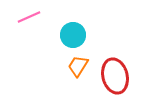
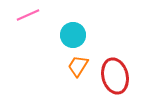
pink line: moved 1 px left, 2 px up
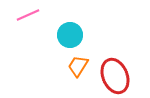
cyan circle: moved 3 px left
red ellipse: rotated 8 degrees counterclockwise
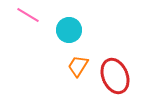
pink line: rotated 55 degrees clockwise
cyan circle: moved 1 px left, 5 px up
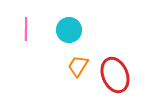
pink line: moved 2 px left, 14 px down; rotated 60 degrees clockwise
red ellipse: moved 1 px up
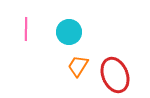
cyan circle: moved 2 px down
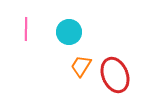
orange trapezoid: moved 3 px right
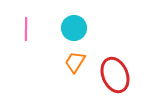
cyan circle: moved 5 px right, 4 px up
orange trapezoid: moved 6 px left, 4 px up
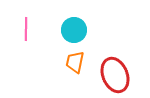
cyan circle: moved 2 px down
orange trapezoid: rotated 20 degrees counterclockwise
